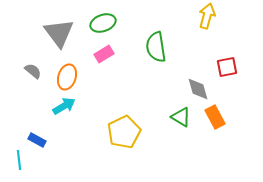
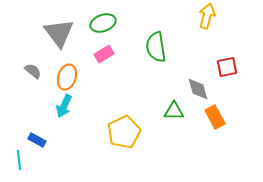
cyan arrow: rotated 145 degrees clockwise
green triangle: moved 7 px left, 6 px up; rotated 30 degrees counterclockwise
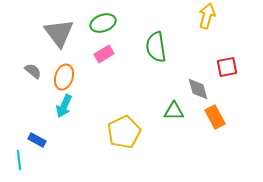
orange ellipse: moved 3 px left
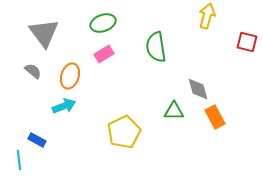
gray triangle: moved 15 px left
red square: moved 20 px right, 25 px up; rotated 25 degrees clockwise
orange ellipse: moved 6 px right, 1 px up
cyan arrow: rotated 135 degrees counterclockwise
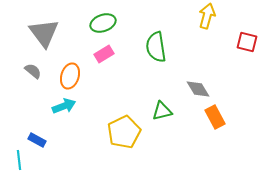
gray diamond: rotated 15 degrees counterclockwise
green triangle: moved 12 px left; rotated 15 degrees counterclockwise
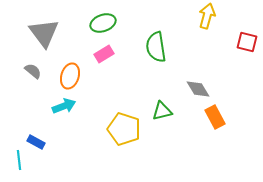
yellow pentagon: moved 3 px up; rotated 28 degrees counterclockwise
blue rectangle: moved 1 px left, 2 px down
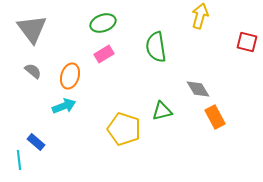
yellow arrow: moved 7 px left
gray triangle: moved 12 px left, 4 px up
blue rectangle: rotated 12 degrees clockwise
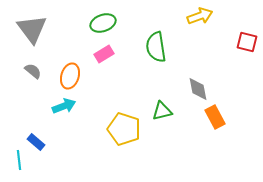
yellow arrow: rotated 55 degrees clockwise
gray diamond: rotated 20 degrees clockwise
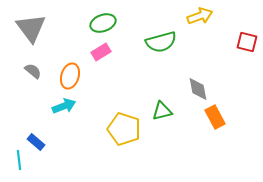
gray triangle: moved 1 px left, 1 px up
green semicircle: moved 5 px right, 5 px up; rotated 96 degrees counterclockwise
pink rectangle: moved 3 px left, 2 px up
